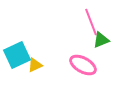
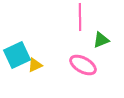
pink line: moved 11 px left, 5 px up; rotated 20 degrees clockwise
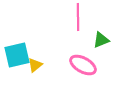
pink line: moved 2 px left
cyan square: rotated 12 degrees clockwise
yellow triangle: rotated 14 degrees counterclockwise
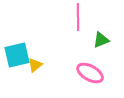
pink ellipse: moved 7 px right, 8 px down
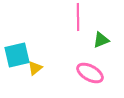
yellow triangle: moved 3 px down
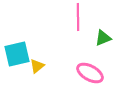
green triangle: moved 2 px right, 2 px up
cyan square: moved 1 px up
yellow triangle: moved 2 px right, 2 px up
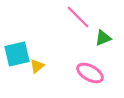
pink line: rotated 44 degrees counterclockwise
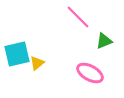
green triangle: moved 1 px right, 3 px down
yellow triangle: moved 3 px up
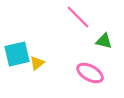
green triangle: rotated 36 degrees clockwise
